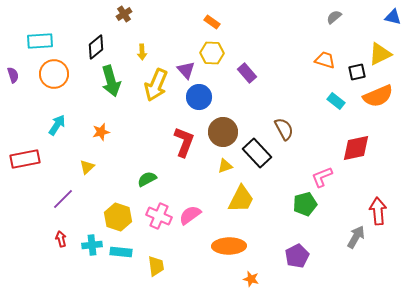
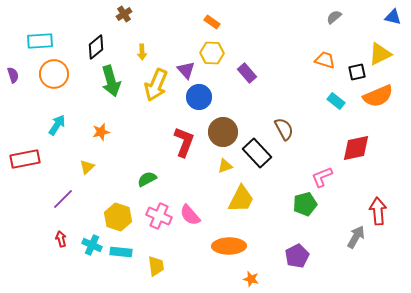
pink semicircle at (190, 215): rotated 95 degrees counterclockwise
cyan cross at (92, 245): rotated 30 degrees clockwise
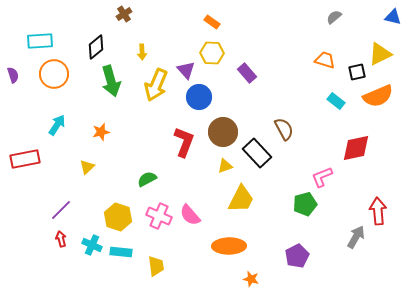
purple line at (63, 199): moved 2 px left, 11 px down
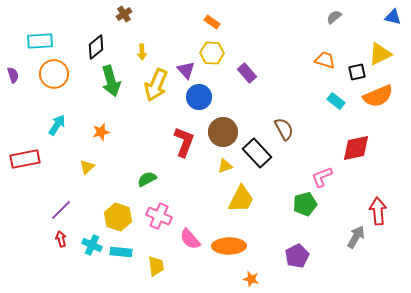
pink semicircle at (190, 215): moved 24 px down
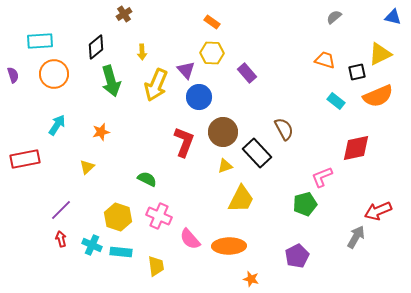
green semicircle at (147, 179): rotated 54 degrees clockwise
red arrow at (378, 211): rotated 108 degrees counterclockwise
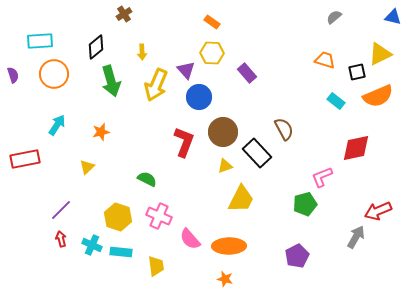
orange star at (251, 279): moved 26 px left
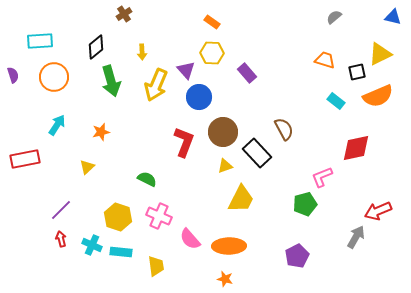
orange circle at (54, 74): moved 3 px down
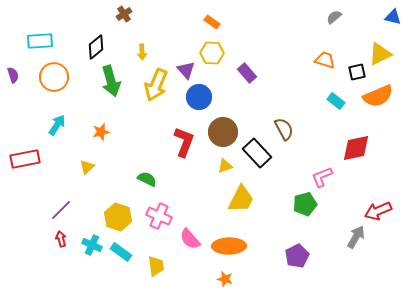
cyan rectangle at (121, 252): rotated 30 degrees clockwise
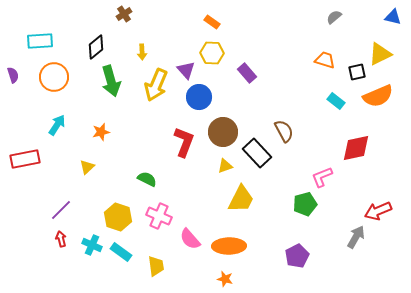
brown semicircle at (284, 129): moved 2 px down
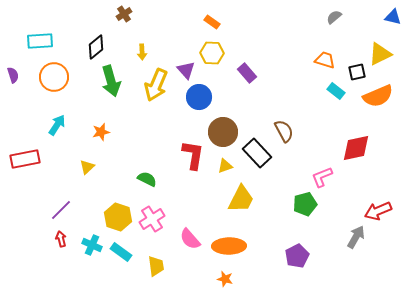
cyan rectangle at (336, 101): moved 10 px up
red L-shape at (184, 142): moved 9 px right, 13 px down; rotated 12 degrees counterclockwise
pink cross at (159, 216): moved 7 px left, 3 px down; rotated 35 degrees clockwise
